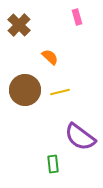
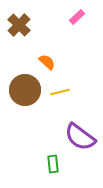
pink rectangle: rotated 63 degrees clockwise
orange semicircle: moved 3 px left, 5 px down
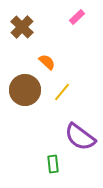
brown cross: moved 3 px right, 2 px down
yellow line: moved 2 px right; rotated 36 degrees counterclockwise
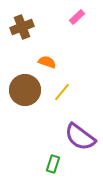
brown cross: rotated 25 degrees clockwise
orange semicircle: rotated 24 degrees counterclockwise
green rectangle: rotated 24 degrees clockwise
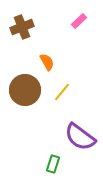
pink rectangle: moved 2 px right, 4 px down
orange semicircle: rotated 42 degrees clockwise
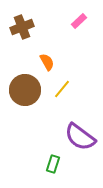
yellow line: moved 3 px up
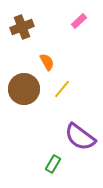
brown circle: moved 1 px left, 1 px up
green rectangle: rotated 12 degrees clockwise
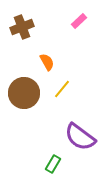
brown circle: moved 4 px down
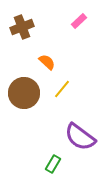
orange semicircle: rotated 18 degrees counterclockwise
